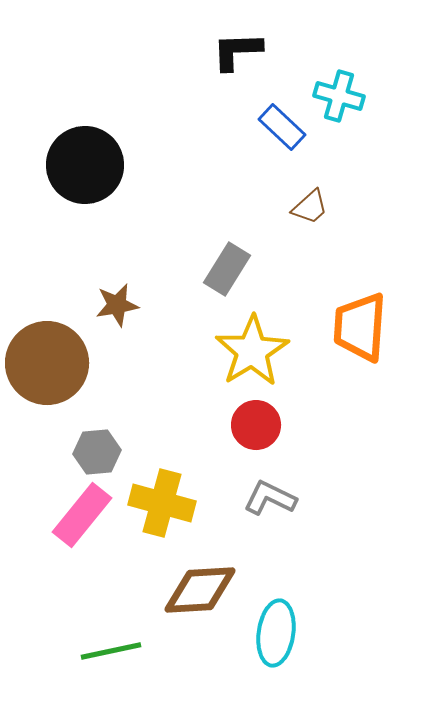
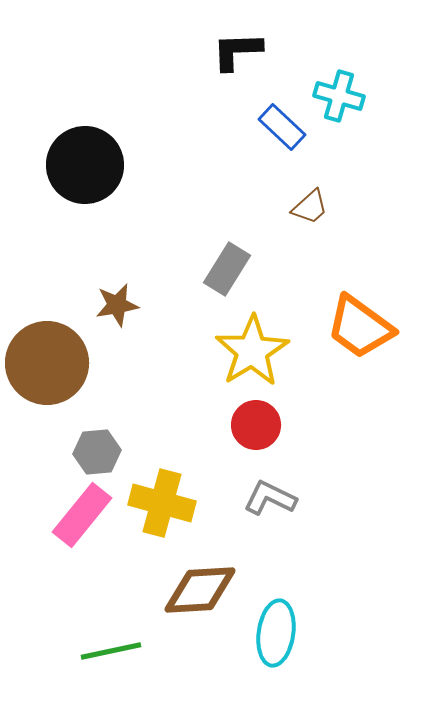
orange trapezoid: rotated 58 degrees counterclockwise
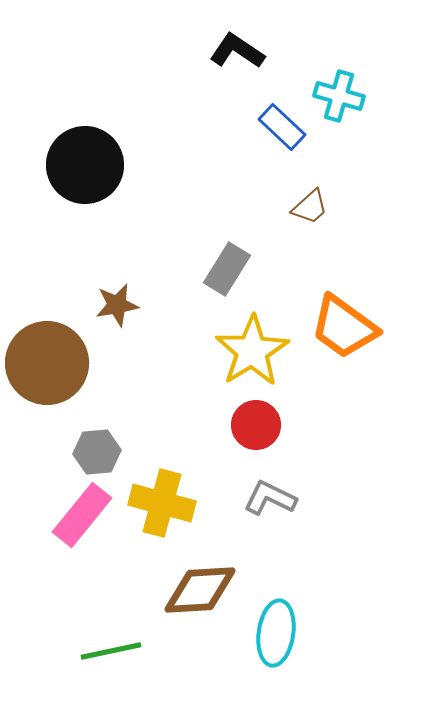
black L-shape: rotated 36 degrees clockwise
orange trapezoid: moved 16 px left
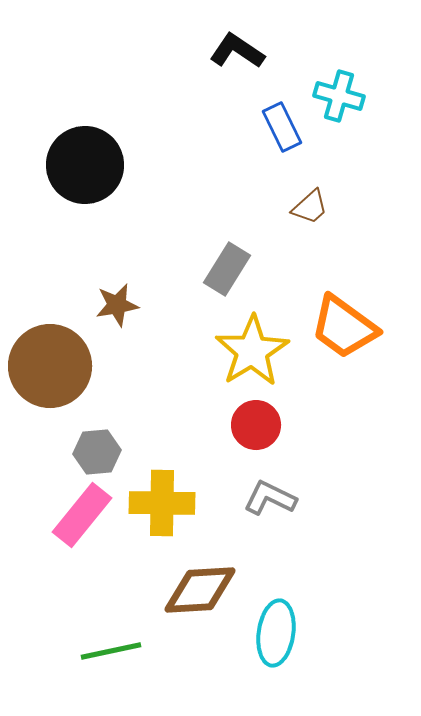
blue rectangle: rotated 21 degrees clockwise
brown circle: moved 3 px right, 3 px down
yellow cross: rotated 14 degrees counterclockwise
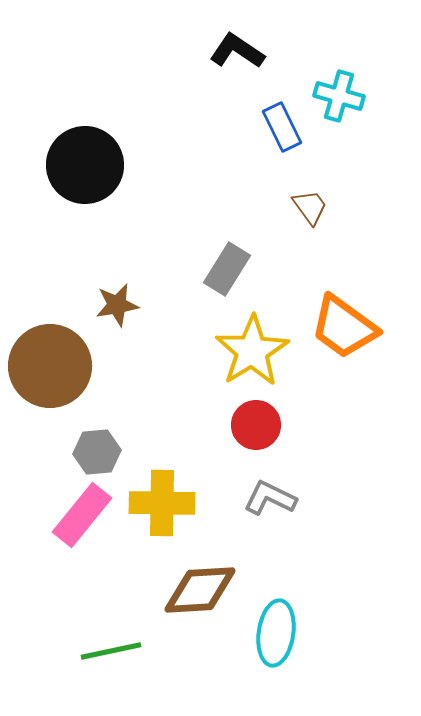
brown trapezoid: rotated 84 degrees counterclockwise
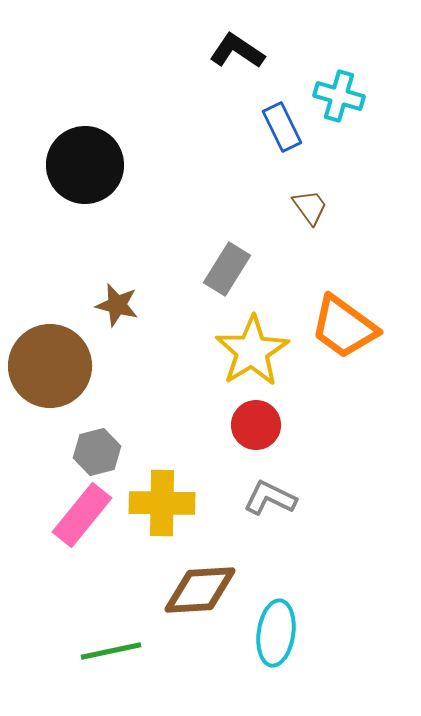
brown star: rotated 24 degrees clockwise
gray hexagon: rotated 9 degrees counterclockwise
